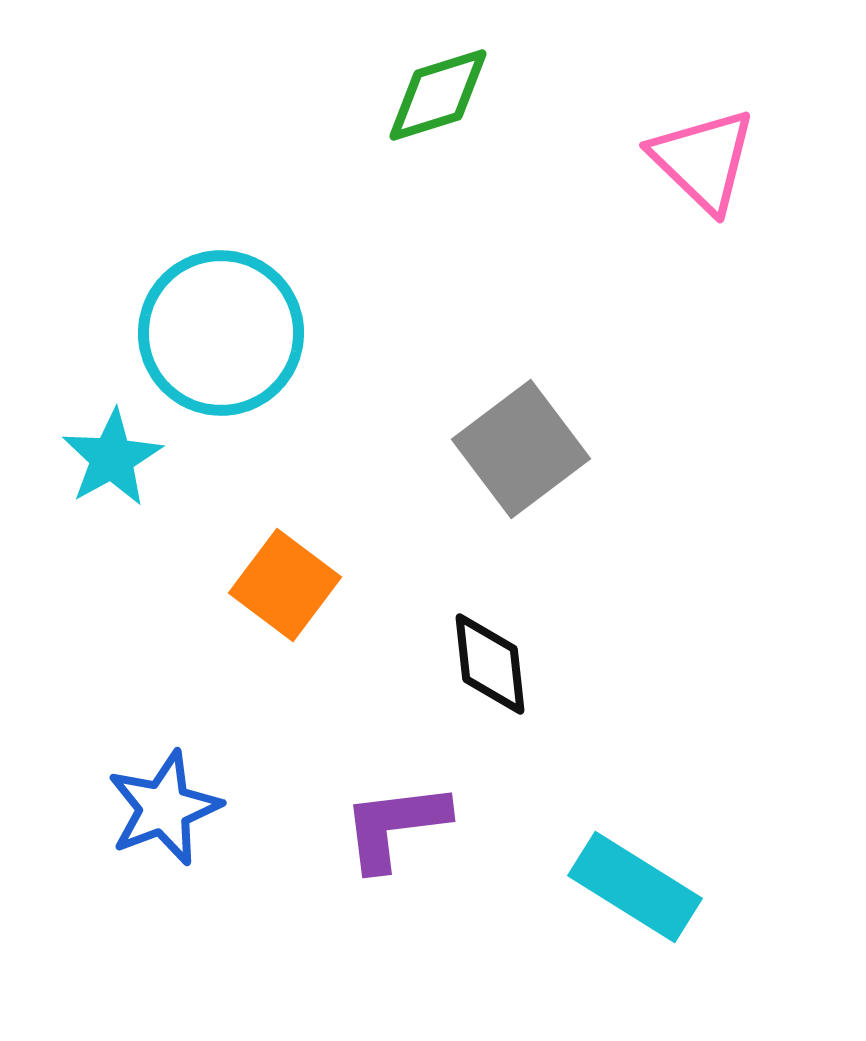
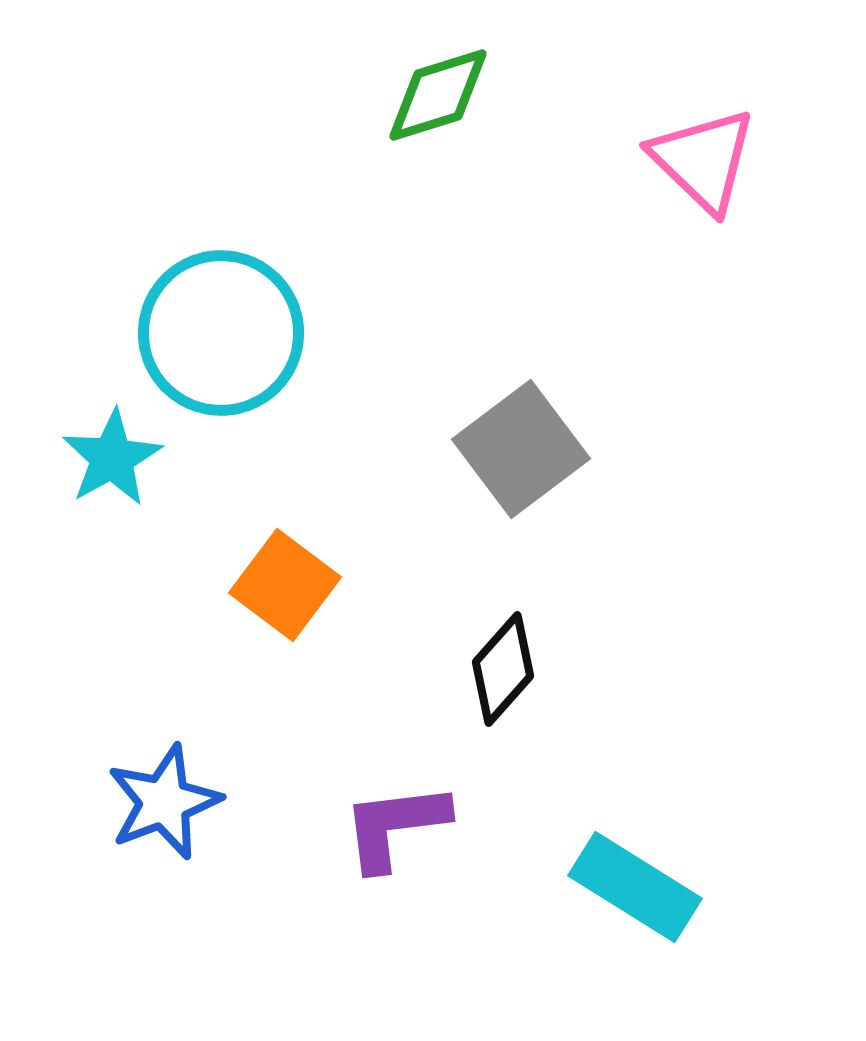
black diamond: moved 13 px right, 5 px down; rotated 48 degrees clockwise
blue star: moved 6 px up
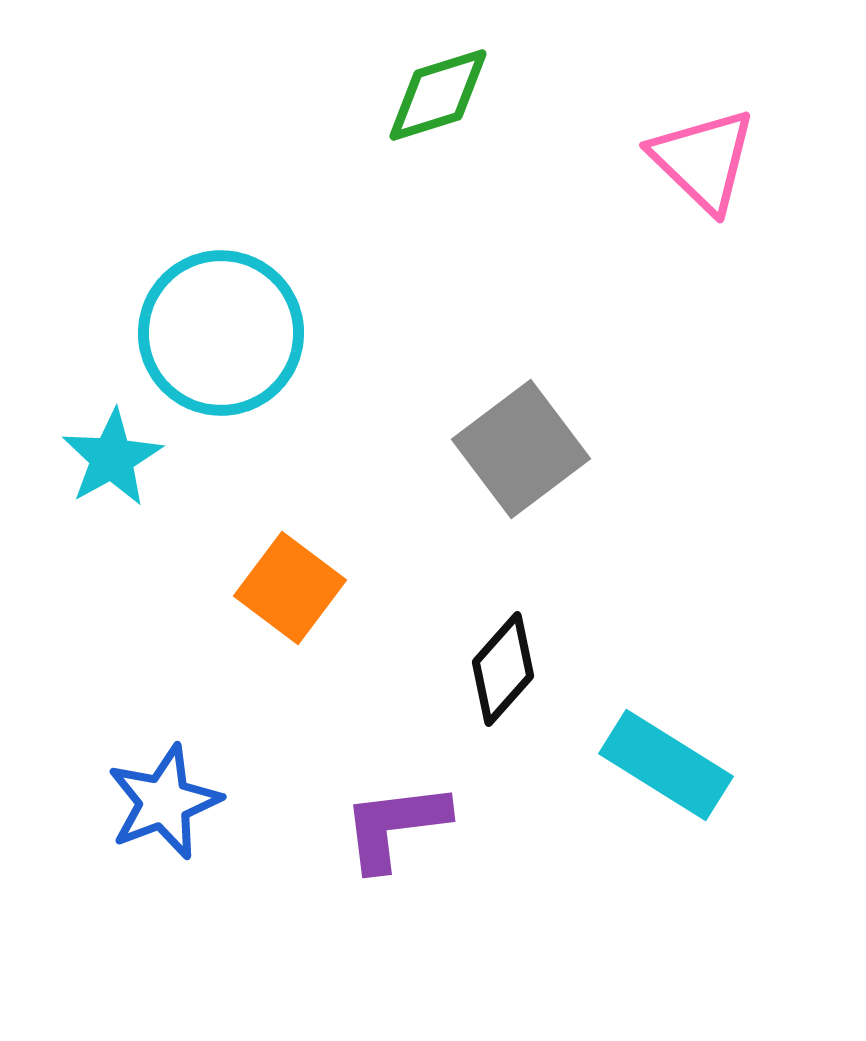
orange square: moved 5 px right, 3 px down
cyan rectangle: moved 31 px right, 122 px up
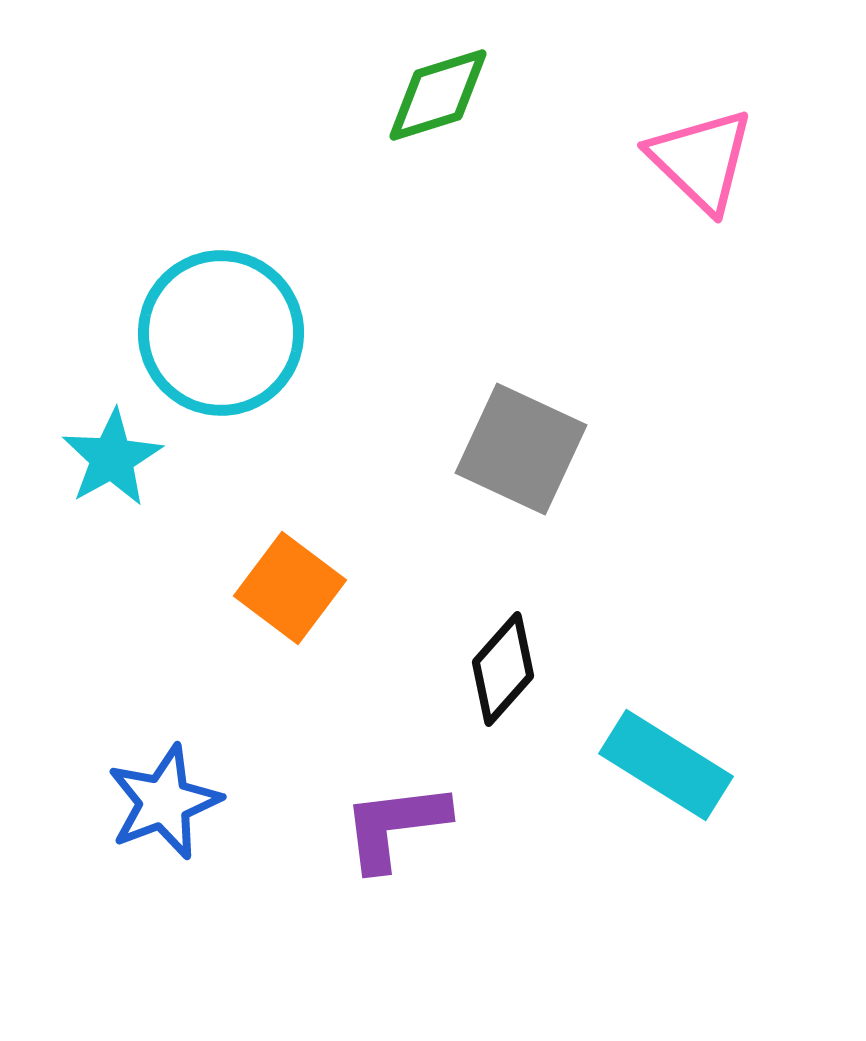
pink triangle: moved 2 px left
gray square: rotated 28 degrees counterclockwise
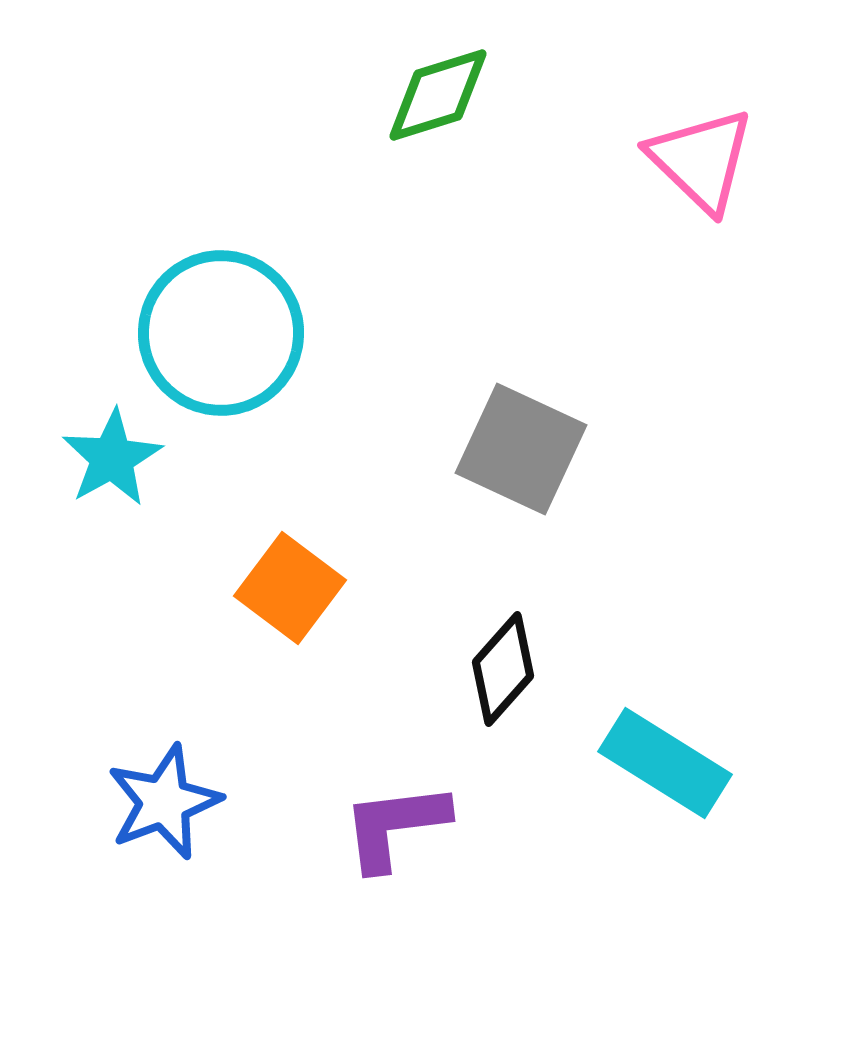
cyan rectangle: moved 1 px left, 2 px up
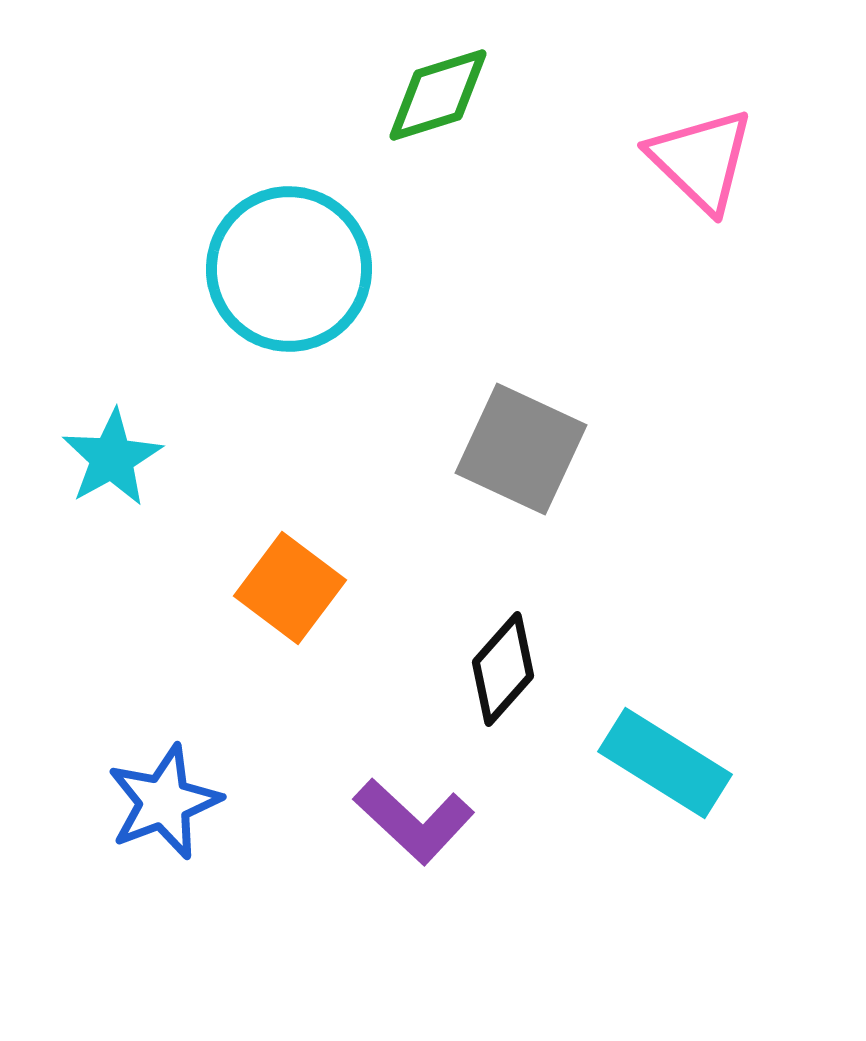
cyan circle: moved 68 px right, 64 px up
purple L-shape: moved 19 px right, 5 px up; rotated 130 degrees counterclockwise
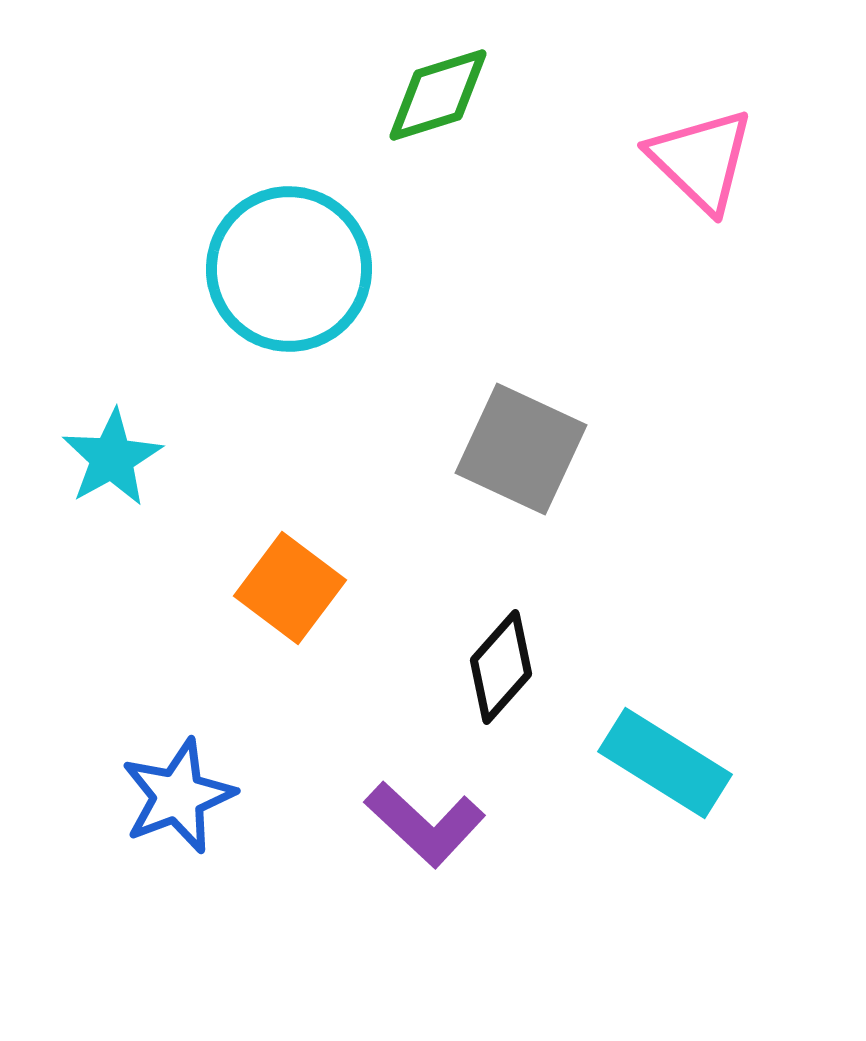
black diamond: moved 2 px left, 2 px up
blue star: moved 14 px right, 6 px up
purple L-shape: moved 11 px right, 3 px down
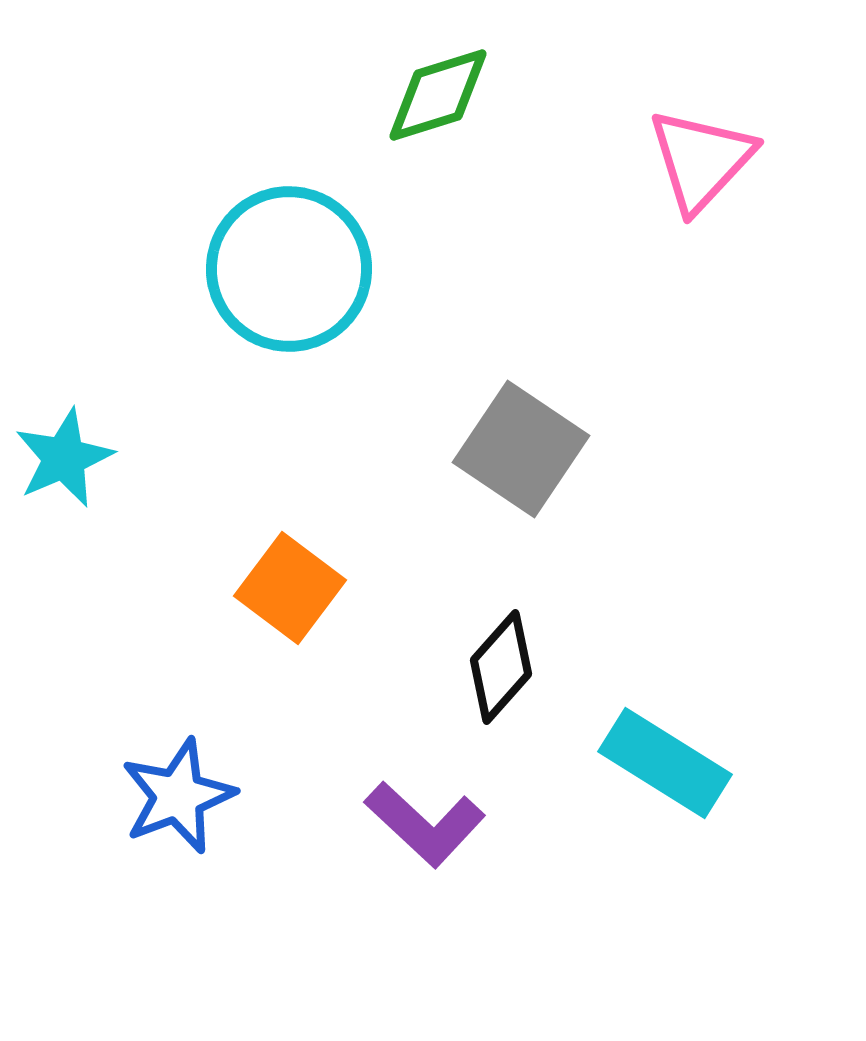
pink triangle: rotated 29 degrees clockwise
gray square: rotated 9 degrees clockwise
cyan star: moved 48 px left; rotated 6 degrees clockwise
